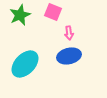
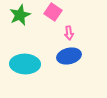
pink square: rotated 12 degrees clockwise
cyan ellipse: rotated 48 degrees clockwise
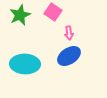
blue ellipse: rotated 20 degrees counterclockwise
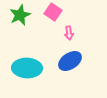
blue ellipse: moved 1 px right, 5 px down
cyan ellipse: moved 2 px right, 4 px down
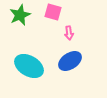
pink square: rotated 18 degrees counterclockwise
cyan ellipse: moved 2 px right, 2 px up; rotated 28 degrees clockwise
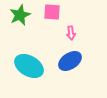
pink square: moved 1 px left; rotated 12 degrees counterclockwise
pink arrow: moved 2 px right
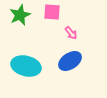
pink arrow: rotated 32 degrees counterclockwise
cyan ellipse: moved 3 px left; rotated 16 degrees counterclockwise
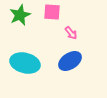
cyan ellipse: moved 1 px left, 3 px up
